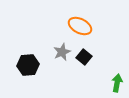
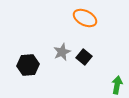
orange ellipse: moved 5 px right, 8 px up
green arrow: moved 2 px down
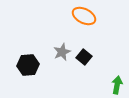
orange ellipse: moved 1 px left, 2 px up
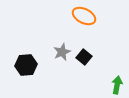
black hexagon: moved 2 px left
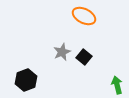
black hexagon: moved 15 px down; rotated 15 degrees counterclockwise
green arrow: rotated 24 degrees counterclockwise
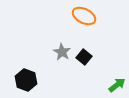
gray star: rotated 18 degrees counterclockwise
black hexagon: rotated 20 degrees counterclockwise
green arrow: rotated 66 degrees clockwise
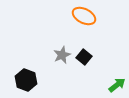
gray star: moved 3 px down; rotated 18 degrees clockwise
